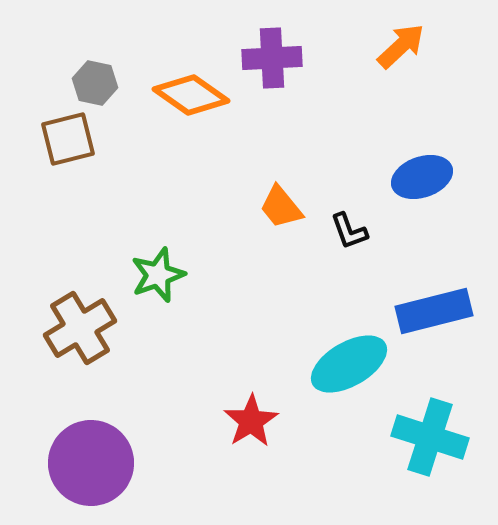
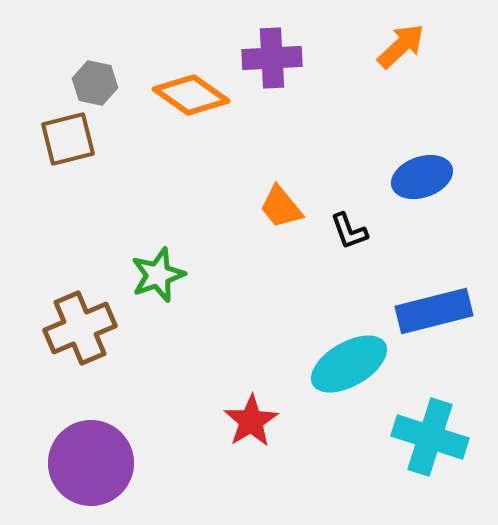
brown cross: rotated 8 degrees clockwise
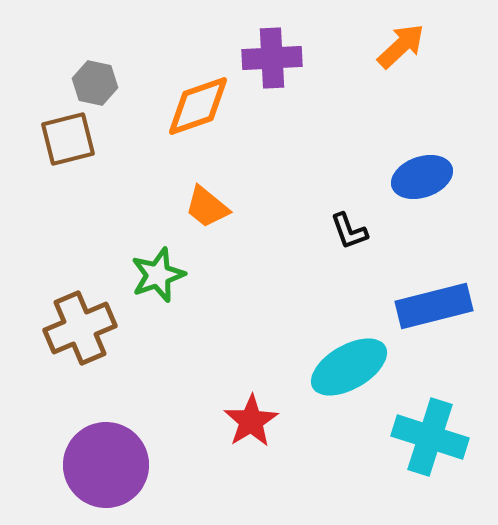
orange diamond: moved 7 px right, 11 px down; rotated 54 degrees counterclockwise
orange trapezoid: moved 74 px left; rotated 12 degrees counterclockwise
blue rectangle: moved 5 px up
cyan ellipse: moved 3 px down
purple circle: moved 15 px right, 2 px down
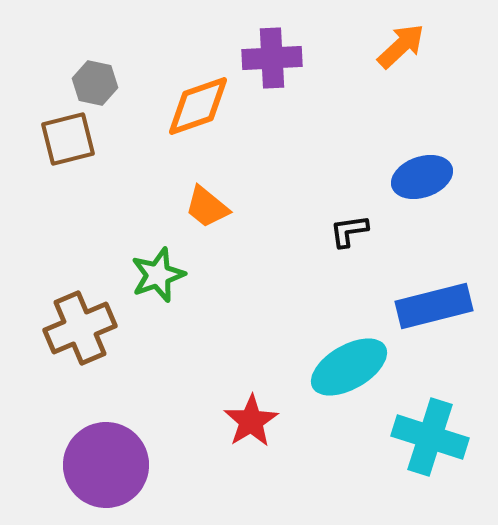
black L-shape: rotated 102 degrees clockwise
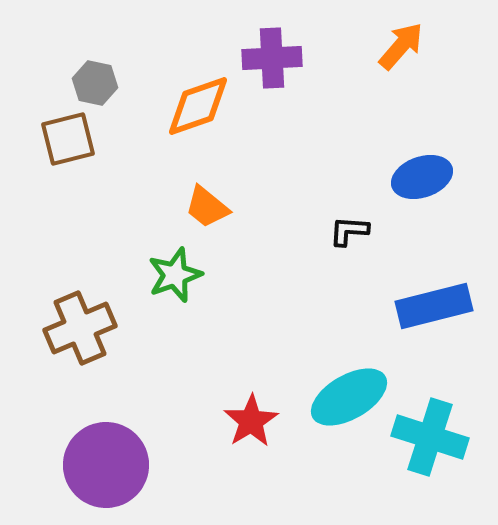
orange arrow: rotated 6 degrees counterclockwise
black L-shape: rotated 12 degrees clockwise
green star: moved 17 px right
cyan ellipse: moved 30 px down
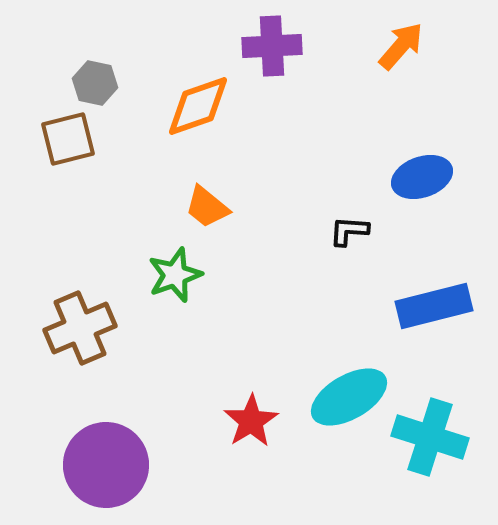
purple cross: moved 12 px up
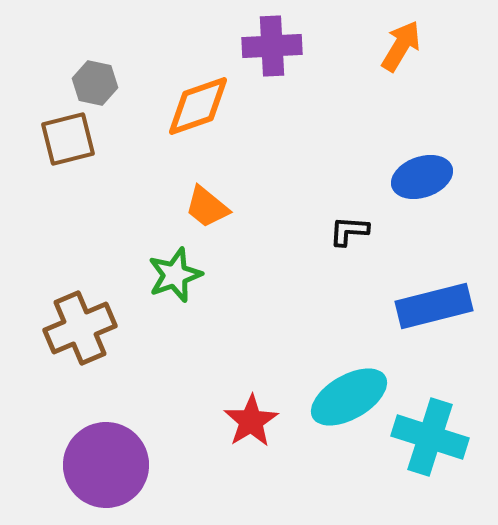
orange arrow: rotated 10 degrees counterclockwise
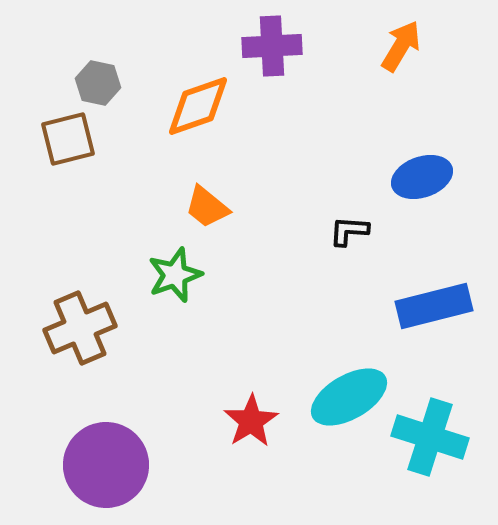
gray hexagon: moved 3 px right
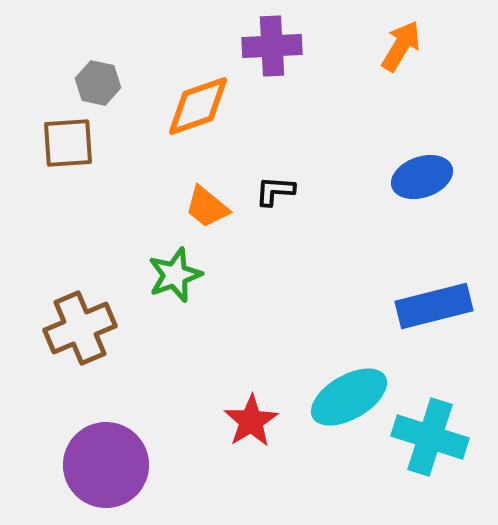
brown square: moved 4 px down; rotated 10 degrees clockwise
black L-shape: moved 74 px left, 40 px up
